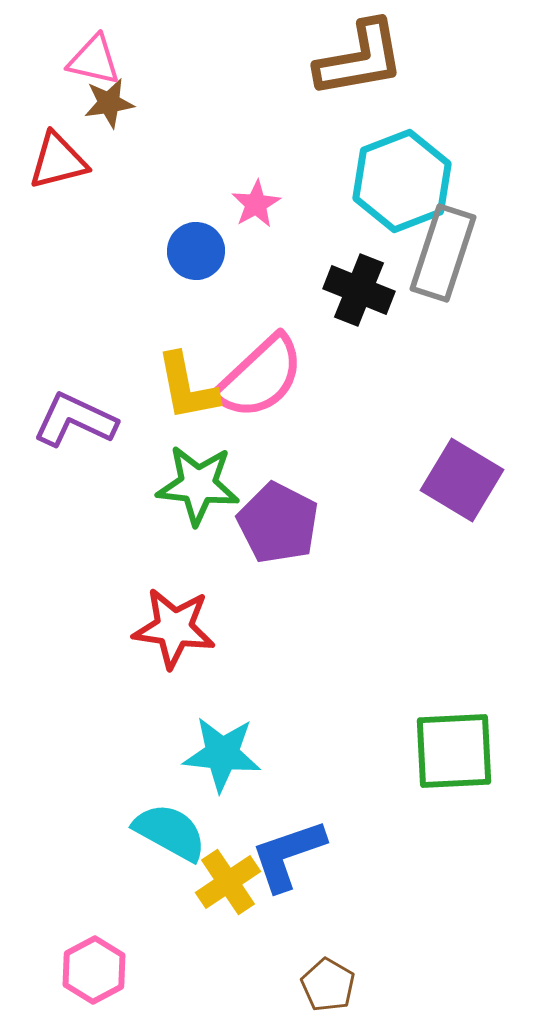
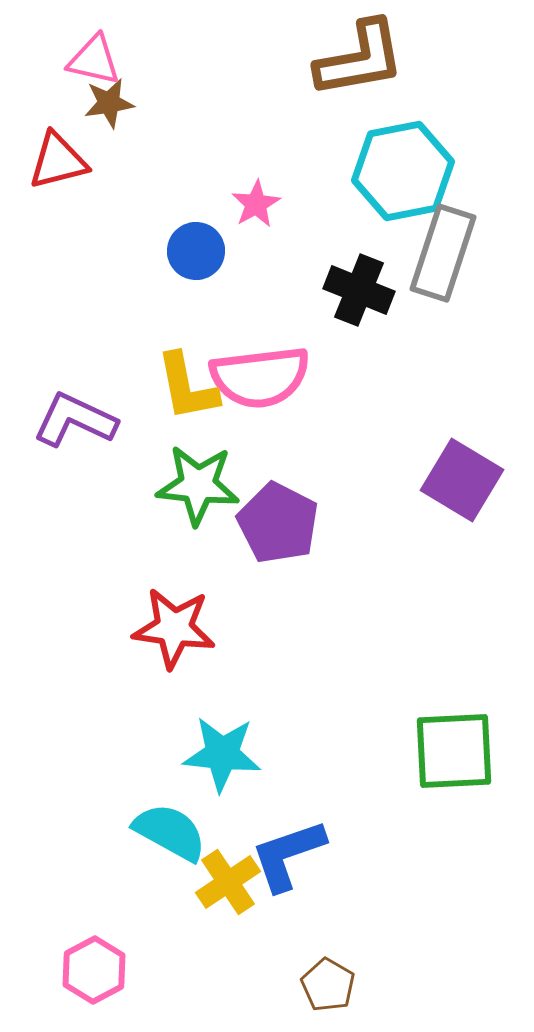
cyan hexagon: moved 1 px right, 10 px up; rotated 10 degrees clockwise
pink semicircle: rotated 36 degrees clockwise
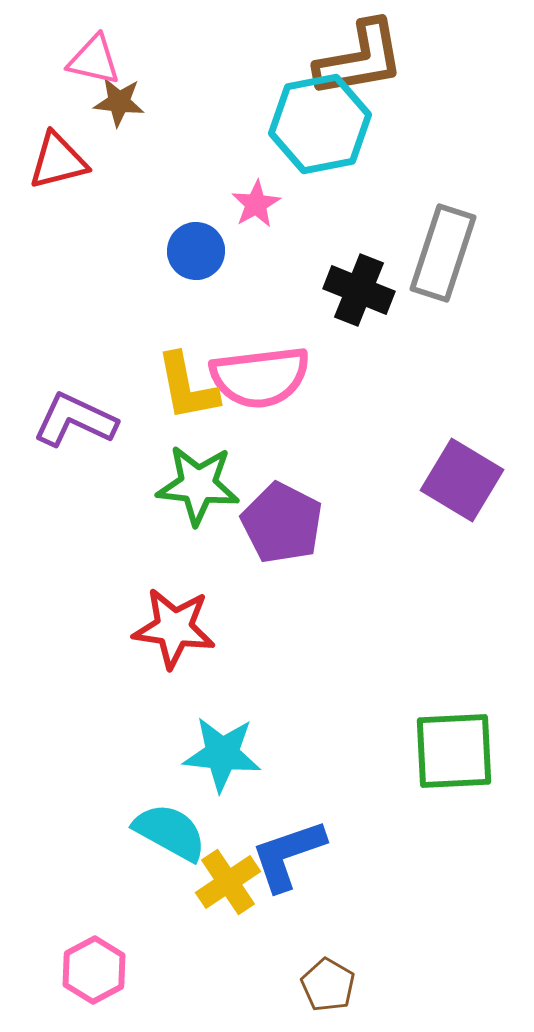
brown star: moved 10 px right, 1 px up; rotated 15 degrees clockwise
cyan hexagon: moved 83 px left, 47 px up
purple pentagon: moved 4 px right
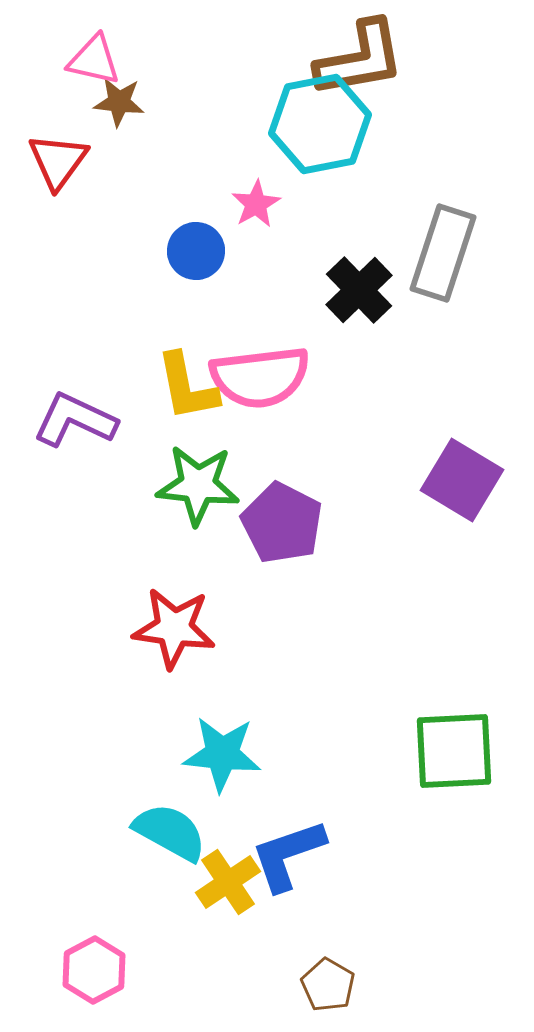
red triangle: rotated 40 degrees counterclockwise
black cross: rotated 24 degrees clockwise
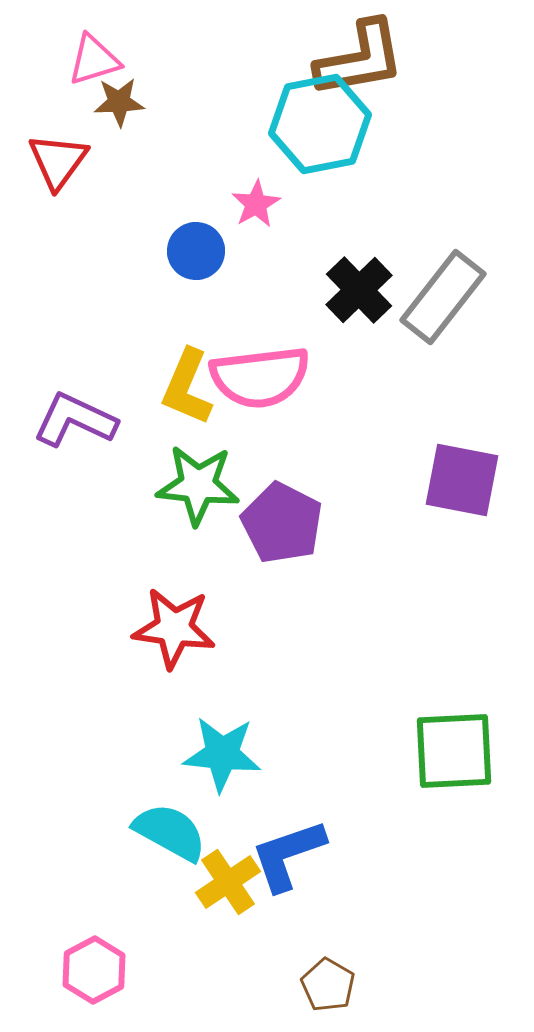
pink triangle: rotated 30 degrees counterclockwise
brown star: rotated 9 degrees counterclockwise
gray rectangle: moved 44 px down; rotated 20 degrees clockwise
yellow L-shape: rotated 34 degrees clockwise
purple square: rotated 20 degrees counterclockwise
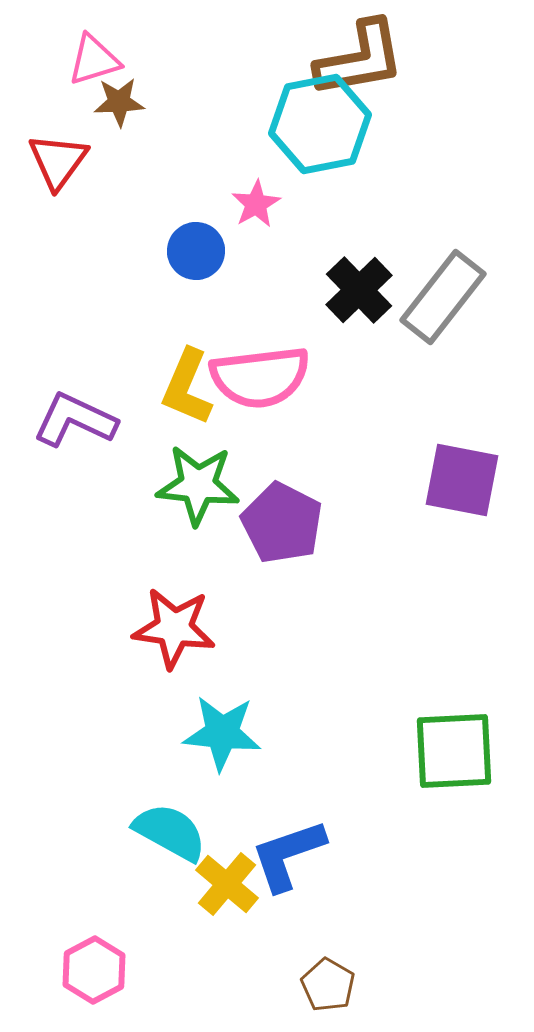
cyan star: moved 21 px up
yellow cross: moved 1 px left, 2 px down; rotated 16 degrees counterclockwise
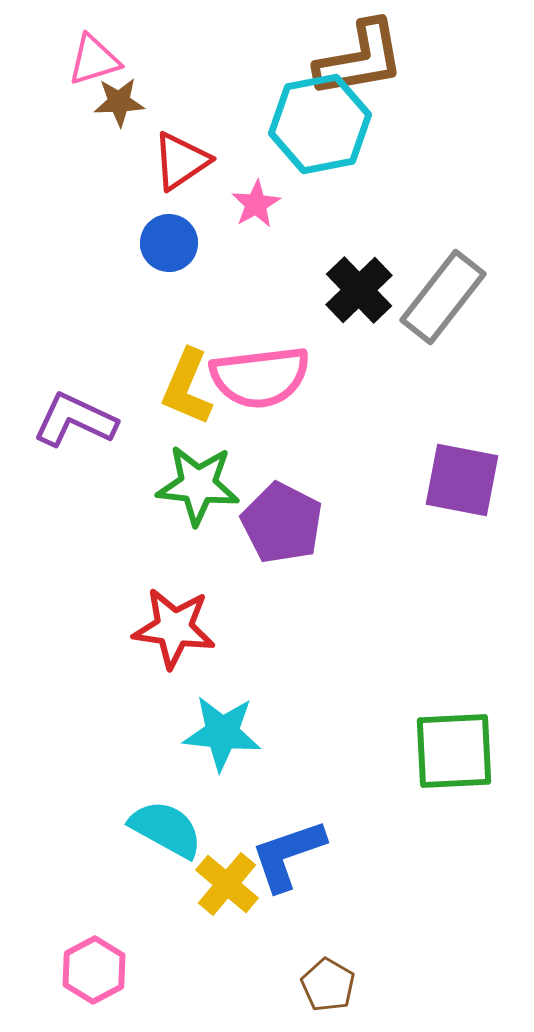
red triangle: moved 123 px right; rotated 20 degrees clockwise
blue circle: moved 27 px left, 8 px up
cyan semicircle: moved 4 px left, 3 px up
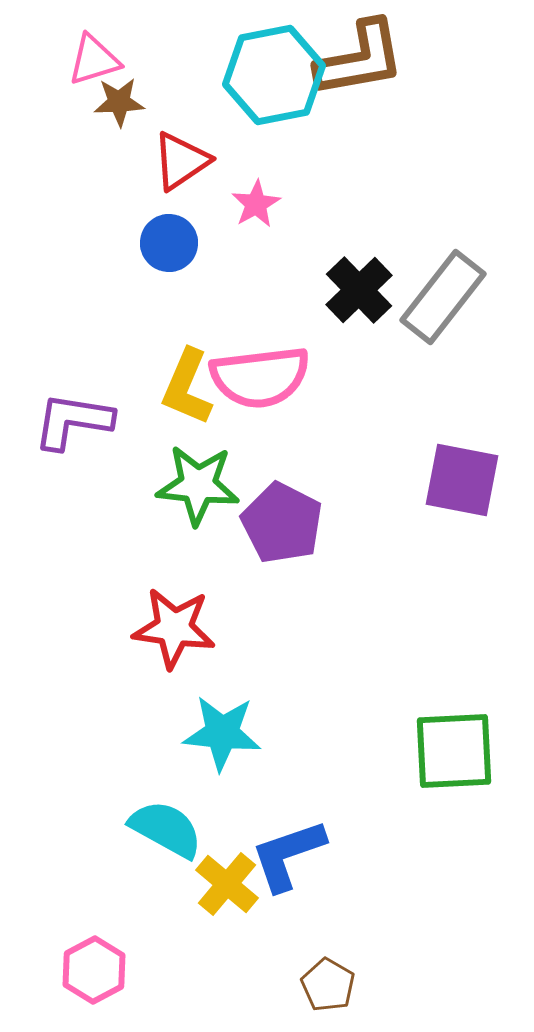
cyan hexagon: moved 46 px left, 49 px up
purple L-shape: moved 2 px left, 1 px down; rotated 16 degrees counterclockwise
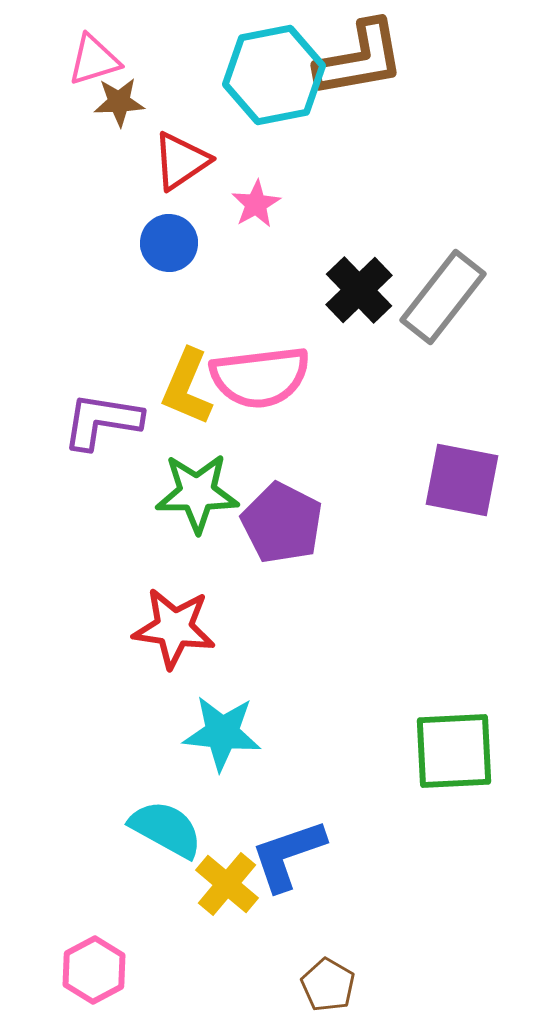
purple L-shape: moved 29 px right
green star: moved 1 px left, 8 px down; rotated 6 degrees counterclockwise
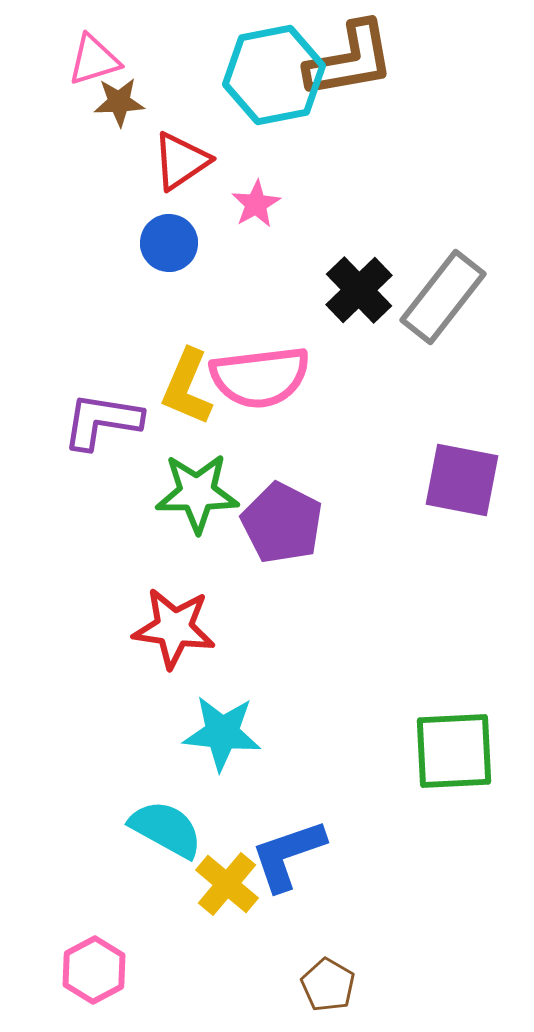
brown L-shape: moved 10 px left, 1 px down
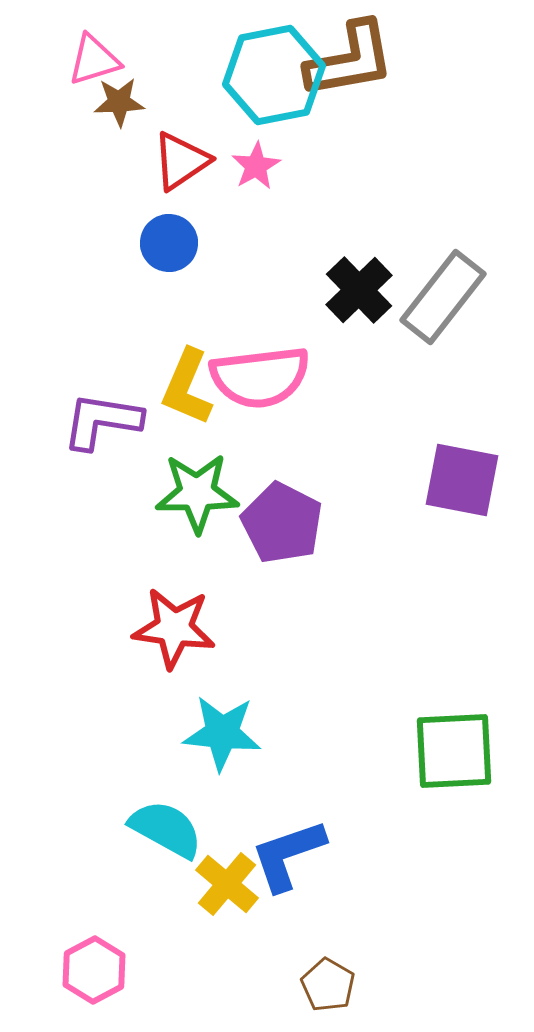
pink star: moved 38 px up
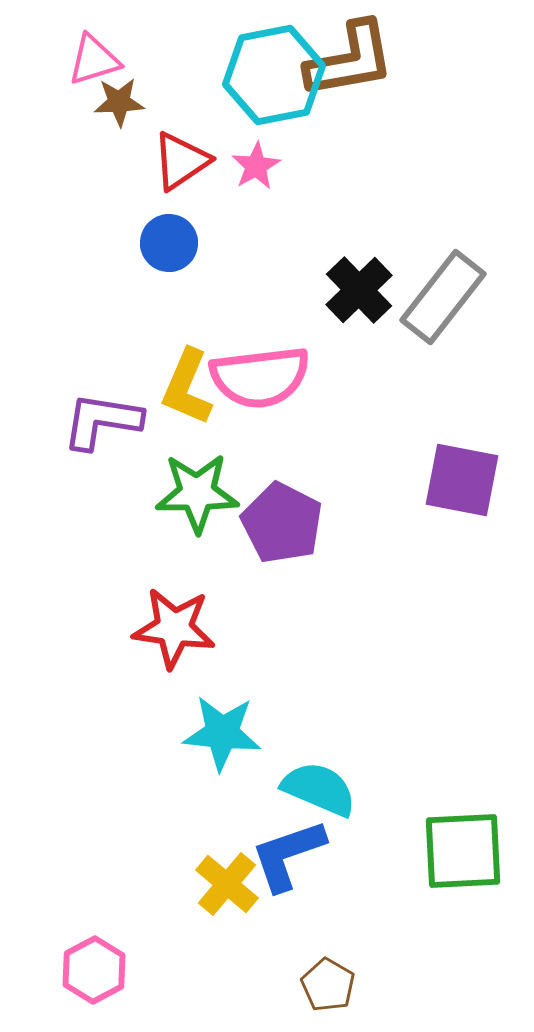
green square: moved 9 px right, 100 px down
cyan semicircle: moved 153 px right, 40 px up; rotated 6 degrees counterclockwise
